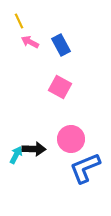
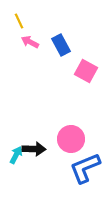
pink square: moved 26 px right, 16 px up
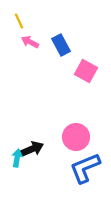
pink circle: moved 5 px right, 2 px up
black arrow: moved 2 px left; rotated 25 degrees counterclockwise
cyan arrow: moved 1 px right, 3 px down; rotated 18 degrees counterclockwise
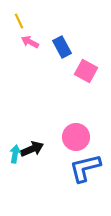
blue rectangle: moved 1 px right, 2 px down
cyan arrow: moved 2 px left, 4 px up
blue L-shape: rotated 8 degrees clockwise
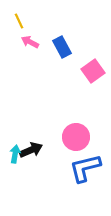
pink square: moved 7 px right; rotated 25 degrees clockwise
black arrow: moved 1 px left, 1 px down
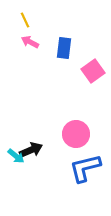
yellow line: moved 6 px right, 1 px up
blue rectangle: moved 2 px right, 1 px down; rotated 35 degrees clockwise
pink circle: moved 3 px up
cyan arrow: moved 1 px right, 2 px down; rotated 120 degrees clockwise
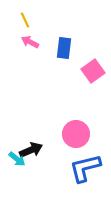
cyan arrow: moved 1 px right, 3 px down
